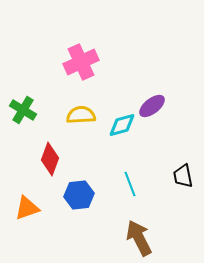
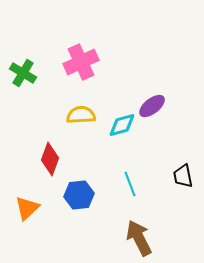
green cross: moved 37 px up
orange triangle: rotated 24 degrees counterclockwise
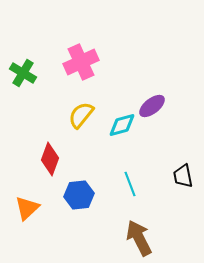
yellow semicircle: rotated 48 degrees counterclockwise
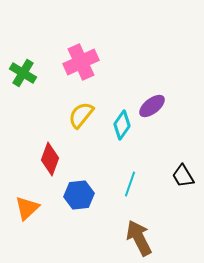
cyan diamond: rotated 40 degrees counterclockwise
black trapezoid: rotated 20 degrees counterclockwise
cyan line: rotated 40 degrees clockwise
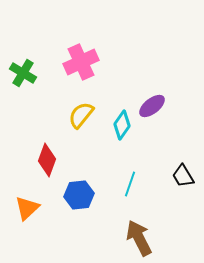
red diamond: moved 3 px left, 1 px down
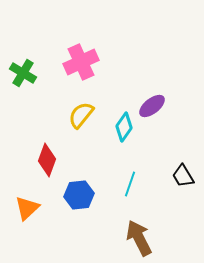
cyan diamond: moved 2 px right, 2 px down
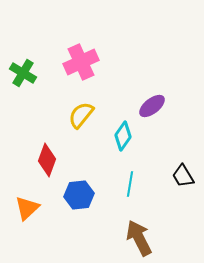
cyan diamond: moved 1 px left, 9 px down
cyan line: rotated 10 degrees counterclockwise
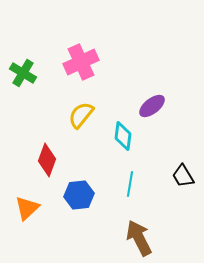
cyan diamond: rotated 28 degrees counterclockwise
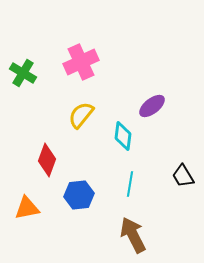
orange triangle: rotated 32 degrees clockwise
brown arrow: moved 6 px left, 3 px up
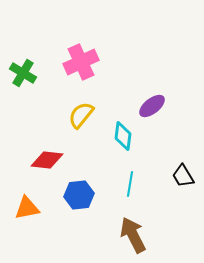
red diamond: rotated 76 degrees clockwise
